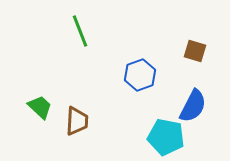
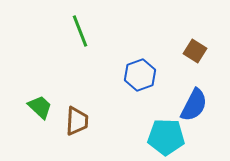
brown square: rotated 15 degrees clockwise
blue semicircle: moved 1 px right, 1 px up
cyan pentagon: rotated 9 degrees counterclockwise
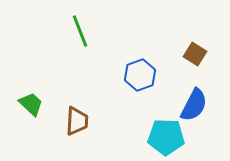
brown square: moved 3 px down
green trapezoid: moved 9 px left, 3 px up
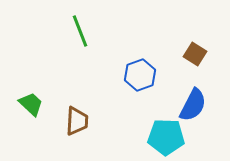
blue semicircle: moved 1 px left
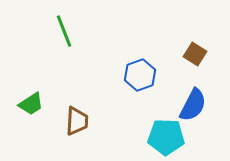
green line: moved 16 px left
green trapezoid: rotated 104 degrees clockwise
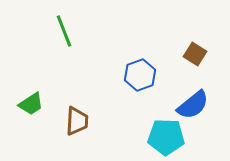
blue semicircle: rotated 24 degrees clockwise
